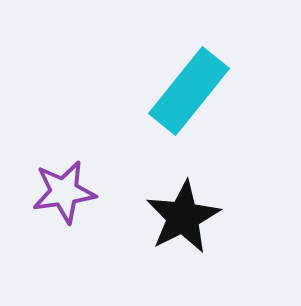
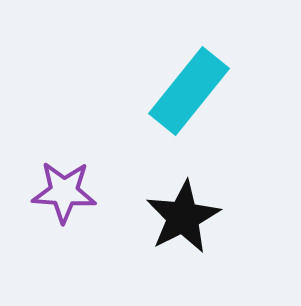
purple star: rotated 12 degrees clockwise
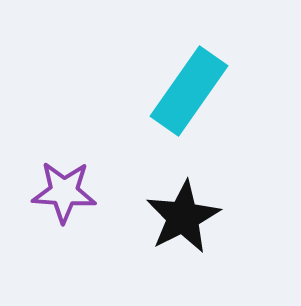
cyan rectangle: rotated 4 degrees counterclockwise
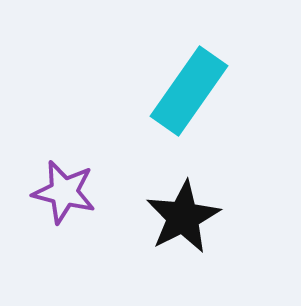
purple star: rotated 10 degrees clockwise
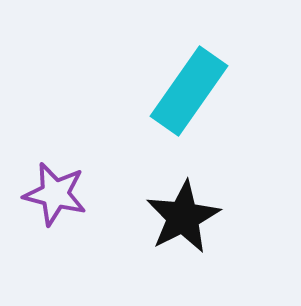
purple star: moved 9 px left, 2 px down
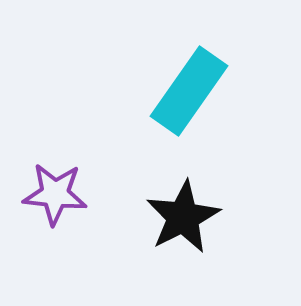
purple star: rotated 8 degrees counterclockwise
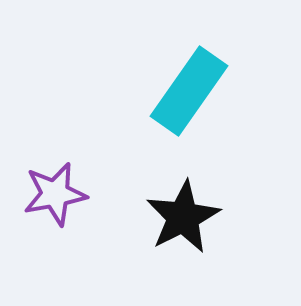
purple star: rotated 16 degrees counterclockwise
